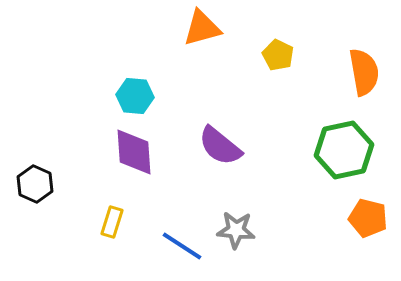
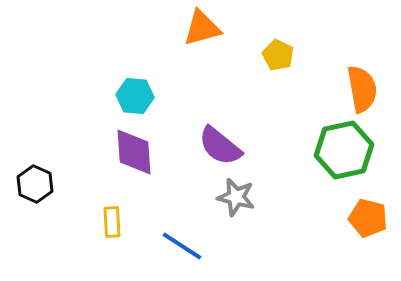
orange semicircle: moved 2 px left, 17 px down
yellow rectangle: rotated 20 degrees counterclockwise
gray star: moved 33 px up; rotated 9 degrees clockwise
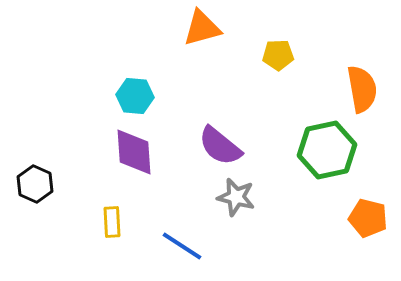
yellow pentagon: rotated 28 degrees counterclockwise
green hexagon: moved 17 px left
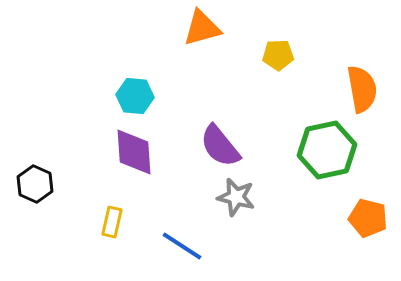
purple semicircle: rotated 12 degrees clockwise
yellow rectangle: rotated 16 degrees clockwise
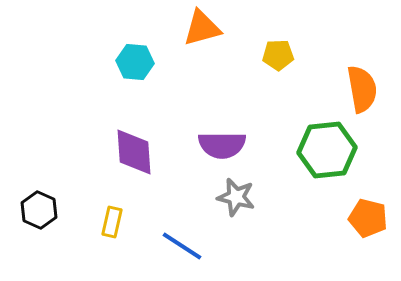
cyan hexagon: moved 34 px up
purple semicircle: moved 2 px right, 1 px up; rotated 51 degrees counterclockwise
green hexagon: rotated 6 degrees clockwise
black hexagon: moved 4 px right, 26 px down
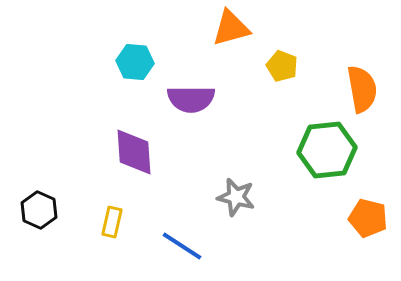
orange triangle: moved 29 px right
yellow pentagon: moved 4 px right, 11 px down; rotated 24 degrees clockwise
purple semicircle: moved 31 px left, 46 px up
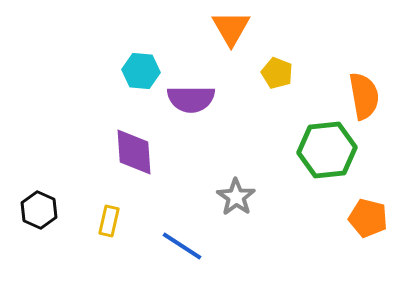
orange triangle: rotated 45 degrees counterclockwise
cyan hexagon: moved 6 px right, 9 px down
yellow pentagon: moved 5 px left, 7 px down
orange semicircle: moved 2 px right, 7 px down
gray star: rotated 21 degrees clockwise
yellow rectangle: moved 3 px left, 1 px up
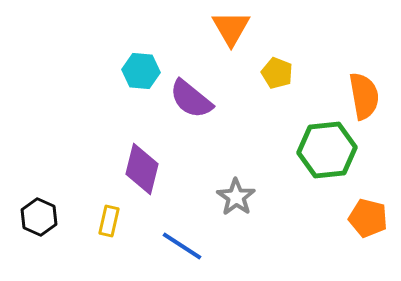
purple semicircle: rotated 39 degrees clockwise
purple diamond: moved 8 px right, 17 px down; rotated 18 degrees clockwise
black hexagon: moved 7 px down
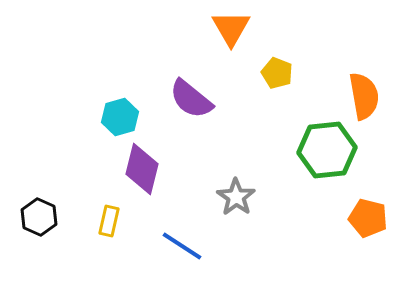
cyan hexagon: moved 21 px left, 46 px down; rotated 21 degrees counterclockwise
